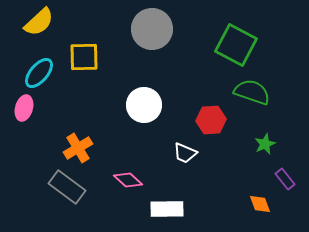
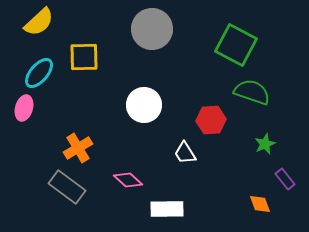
white trapezoid: rotated 35 degrees clockwise
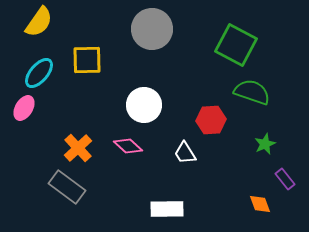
yellow semicircle: rotated 12 degrees counterclockwise
yellow square: moved 3 px right, 3 px down
pink ellipse: rotated 15 degrees clockwise
orange cross: rotated 12 degrees counterclockwise
pink diamond: moved 34 px up
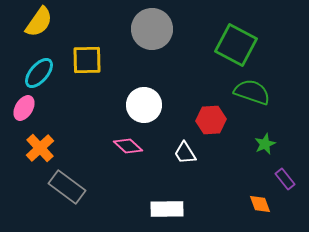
orange cross: moved 38 px left
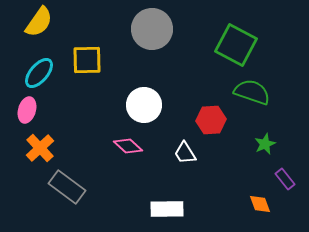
pink ellipse: moved 3 px right, 2 px down; rotated 15 degrees counterclockwise
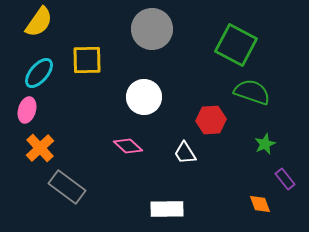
white circle: moved 8 px up
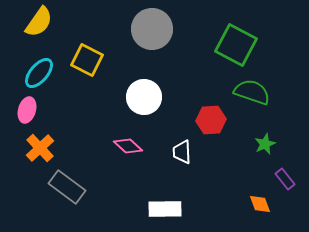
yellow square: rotated 28 degrees clockwise
white trapezoid: moved 3 px left, 1 px up; rotated 30 degrees clockwise
white rectangle: moved 2 px left
